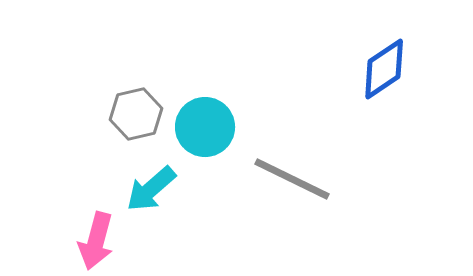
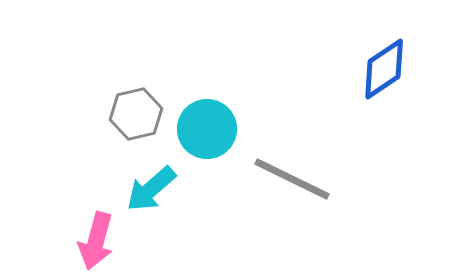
cyan circle: moved 2 px right, 2 px down
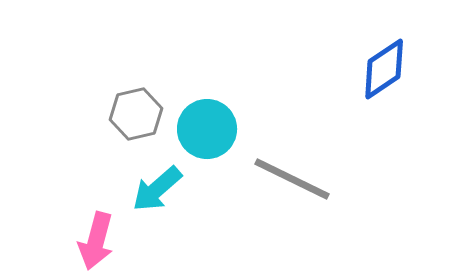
cyan arrow: moved 6 px right
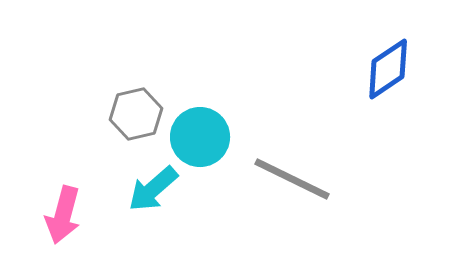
blue diamond: moved 4 px right
cyan circle: moved 7 px left, 8 px down
cyan arrow: moved 4 px left
pink arrow: moved 33 px left, 26 px up
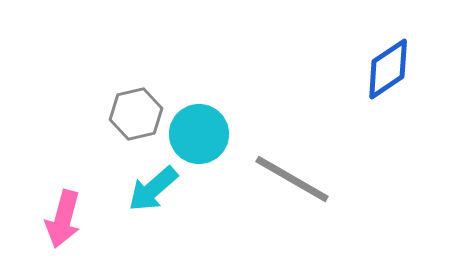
cyan circle: moved 1 px left, 3 px up
gray line: rotated 4 degrees clockwise
pink arrow: moved 4 px down
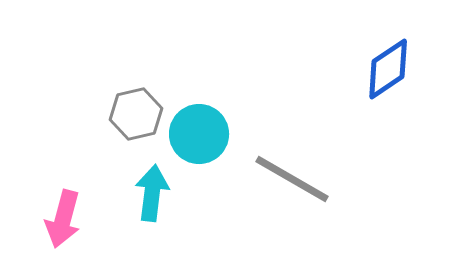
cyan arrow: moved 1 px left, 4 px down; rotated 138 degrees clockwise
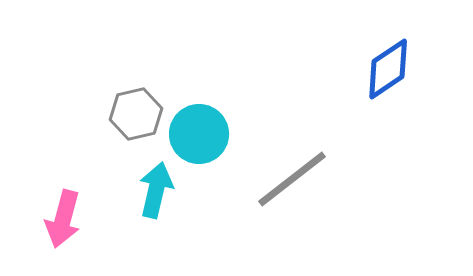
gray line: rotated 68 degrees counterclockwise
cyan arrow: moved 4 px right, 3 px up; rotated 6 degrees clockwise
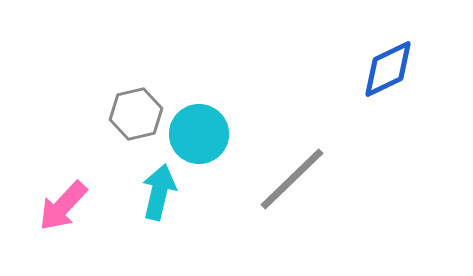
blue diamond: rotated 8 degrees clockwise
gray line: rotated 6 degrees counterclockwise
cyan arrow: moved 3 px right, 2 px down
pink arrow: moved 13 px up; rotated 28 degrees clockwise
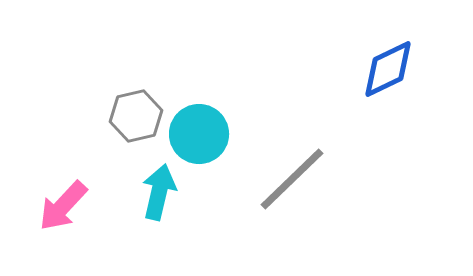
gray hexagon: moved 2 px down
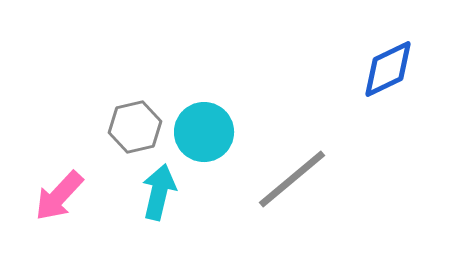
gray hexagon: moved 1 px left, 11 px down
cyan circle: moved 5 px right, 2 px up
gray line: rotated 4 degrees clockwise
pink arrow: moved 4 px left, 10 px up
